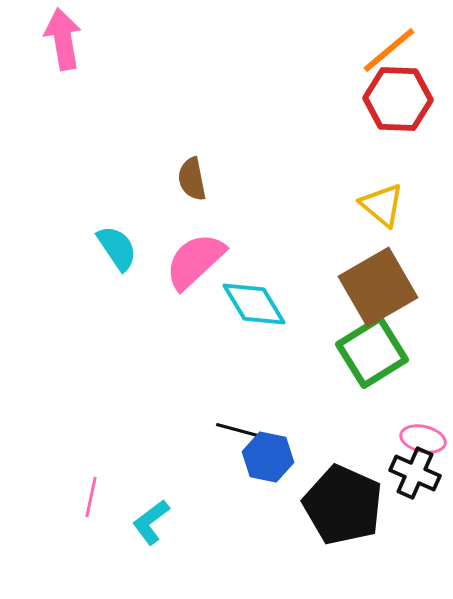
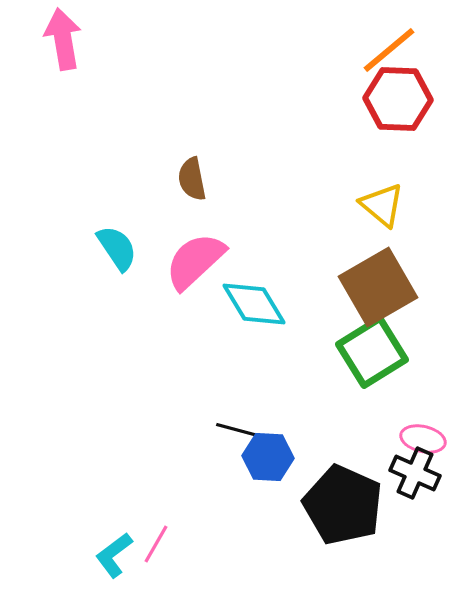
blue hexagon: rotated 9 degrees counterclockwise
pink line: moved 65 px right, 47 px down; rotated 18 degrees clockwise
cyan L-shape: moved 37 px left, 33 px down
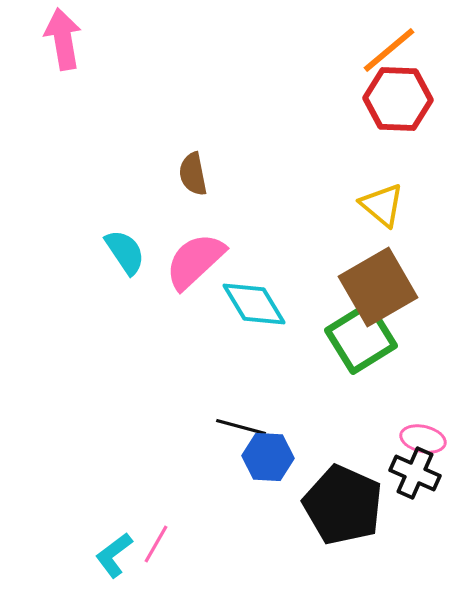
brown semicircle: moved 1 px right, 5 px up
cyan semicircle: moved 8 px right, 4 px down
green square: moved 11 px left, 14 px up
black line: moved 4 px up
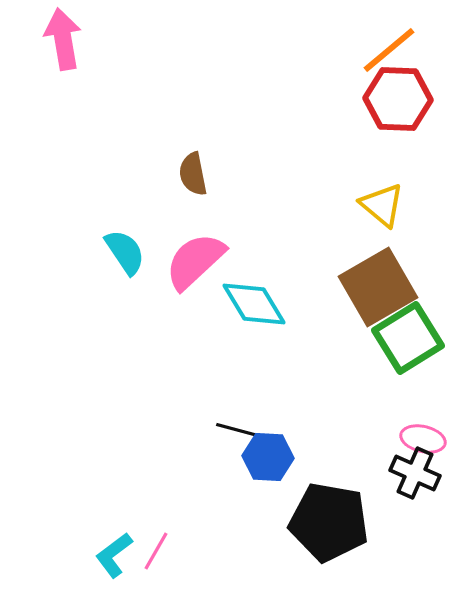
green square: moved 47 px right
black line: moved 4 px down
black pentagon: moved 14 px left, 17 px down; rotated 14 degrees counterclockwise
pink line: moved 7 px down
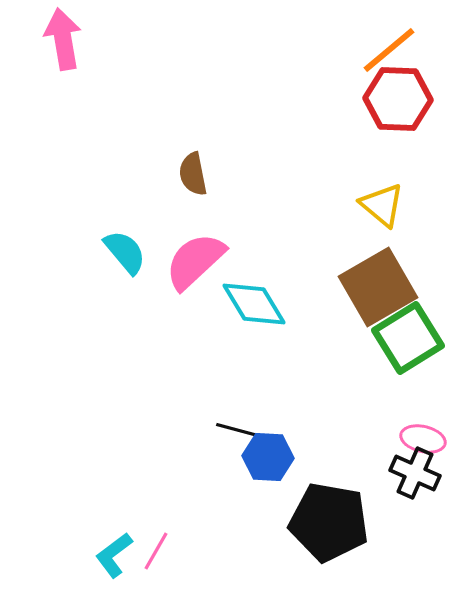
cyan semicircle: rotated 6 degrees counterclockwise
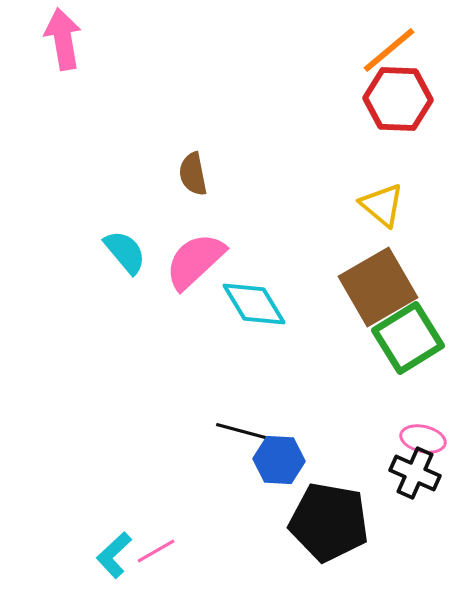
blue hexagon: moved 11 px right, 3 px down
pink line: rotated 30 degrees clockwise
cyan L-shape: rotated 6 degrees counterclockwise
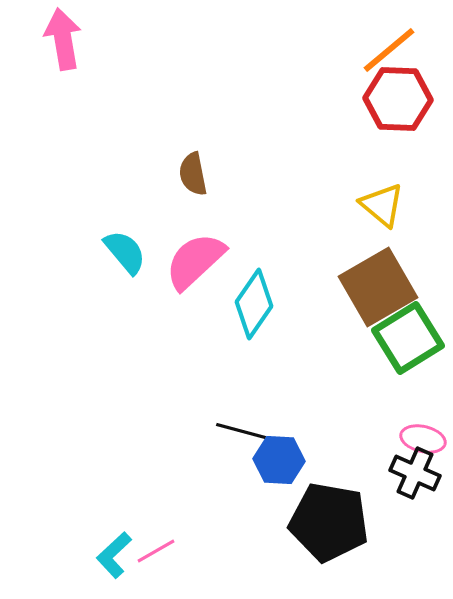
cyan diamond: rotated 66 degrees clockwise
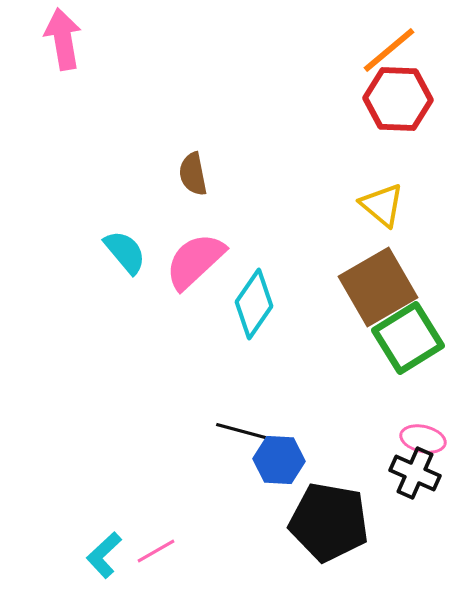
cyan L-shape: moved 10 px left
